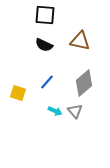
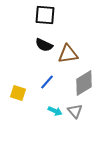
brown triangle: moved 12 px left, 13 px down; rotated 20 degrees counterclockwise
gray diamond: rotated 8 degrees clockwise
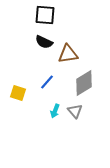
black semicircle: moved 3 px up
cyan arrow: rotated 88 degrees clockwise
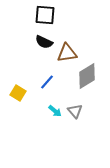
brown triangle: moved 1 px left, 1 px up
gray diamond: moved 3 px right, 7 px up
yellow square: rotated 14 degrees clockwise
cyan arrow: rotated 72 degrees counterclockwise
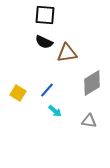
gray diamond: moved 5 px right, 7 px down
blue line: moved 8 px down
gray triangle: moved 14 px right, 10 px down; rotated 42 degrees counterclockwise
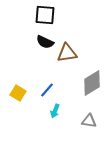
black semicircle: moved 1 px right
cyan arrow: rotated 72 degrees clockwise
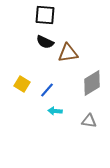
brown triangle: moved 1 px right
yellow square: moved 4 px right, 9 px up
cyan arrow: rotated 72 degrees clockwise
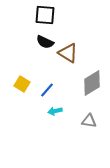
brown triangle: rotated 40 degrees clockwise
cyan arrow: rotated 16 degrees counterclockwise
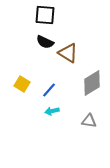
blue line: moved 2 px right
cyan arrow: moved 3 px left
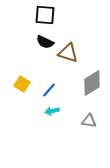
brown triangle: rotated 15 degrees counterclockwise
